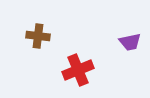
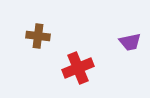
red cross: moved 2 px up
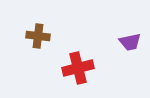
red cross: rotated 8 degrees clockwise
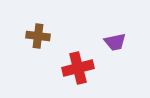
purple trapezoid: moved 15 px left
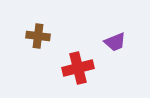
purple trapezoid: rotated 10 degrees counterclockwise
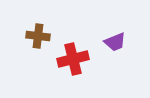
red cross: moved 5 px left, 9 px up
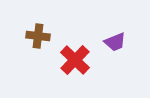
red cross: moved 2 px right, 1 px down; rotated 32 degrees counterclockwise
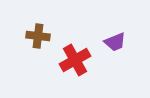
red cross: rotated 16 degrees clockwise
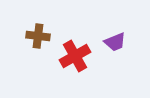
red cross: moved 4 px up
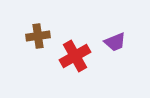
brown cross: rotated 15 degrees counterclockwise
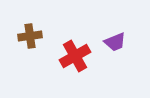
brown cross: moved 8 px left
